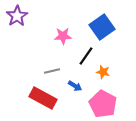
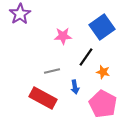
purple star: moved 3 px right, 2 px up
black line: moved 1 px down
blue arrow: moved 1 px down; rotated 48 degrees clockwise
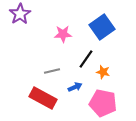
pink star: moved 2 px up
black line: moved 2 px down
blue arrow: rotated 104 degrees counterclockwise
pink pentagon: moved 1 px up; rotated 16 degrees counterclockwise
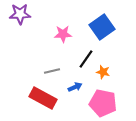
purple star: rotated 30 degrees clockwise
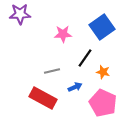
black line: moved 1 px left, 1 px up
pink pentagon: rotated 12 degrees clockwise
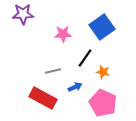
purple star: moved 3 px right
gray line: moved 1 px right
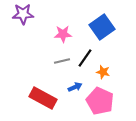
gray line: moved 9 px right, 10 px up
pink pentagon: moved 3 px left, 2 px up
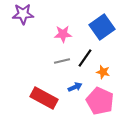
red rectangle: moved 1 px right
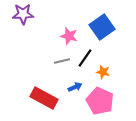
pink star: moved 6 px right, 2 px down; rotated 18 degrees clockwise
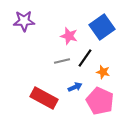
purple star: moved 1 px right, 7 px down
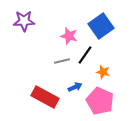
blue square: moved 1 px left, 1 px up
black line: moved 3 px up
red rectangle: moved 1 px right, 1 px up
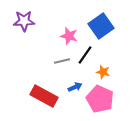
red rectangle: moved 1 px left, 1 px up
pink pentagon: moved 2 px up
